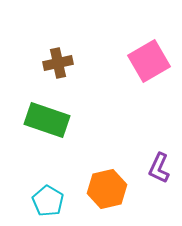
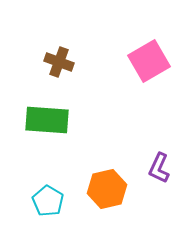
brown cross: moved 1 px right, 1 px up; rotated 32 degrees clockwise
green rectangle: rotated 15 degrees counterclockwise
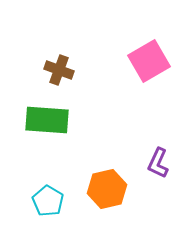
brown cross: moved 8 px down
purple L-shape: moved 1 px left, 5 px up
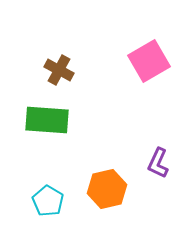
brown cross: rotated 8 degrees clockwise
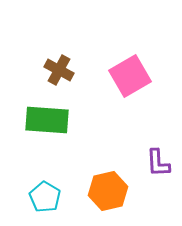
pink square: moved 19 px left, 15 px down
purple L-shape: rotated 28 degrees counterclockwise
orange hexagon: moved 1 px right, 2 px down
cyan pentagon: moved 3 px left, 4 px up
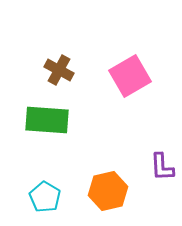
purple L-shape: moved 4 px right, 4 px down
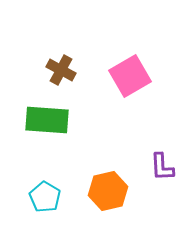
brown cross: moved 2 px right
